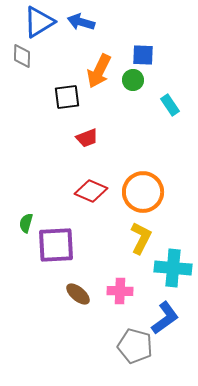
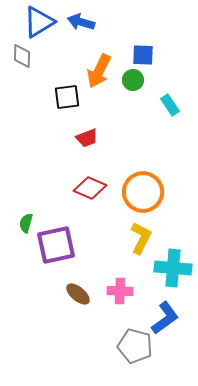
red diamond: moved 1 px left, 3 px up
purple square: rotated 9 degrees counterclockwise
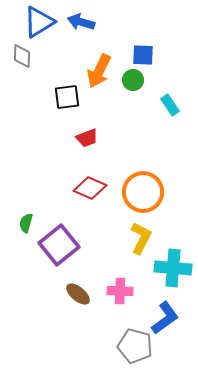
purple square: moved 3 px right; rotated 27 degrees counterclockwise
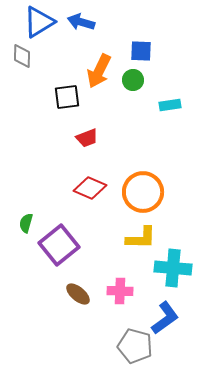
blue square: moved 2 px left, 4 px up
cyan rectangle: rotated 65 degrees counterclockwise
yellow L-shape: rotated 64 degrees clockwise
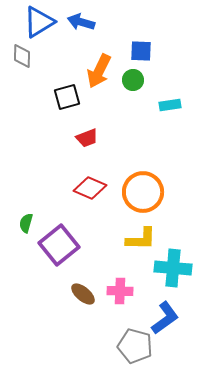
black square: rotated 8 degrees counterclockwise
yellow L-shape: moved 1 px down
brown ellipse: moved 5 px right
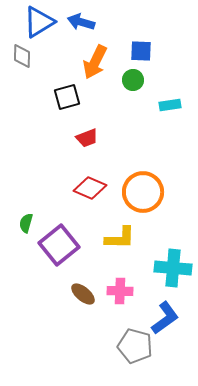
orange arrow: moved 4 px left, 9 px up
yellow L-shape: moved 21 px left, 1 px up
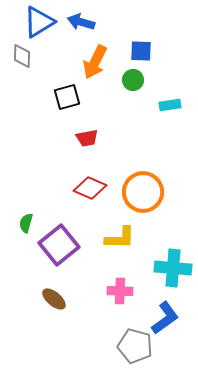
red trapezoid: rotated 10 degrees clockwise
brown ellipse: moved 29 px left, 5 px down
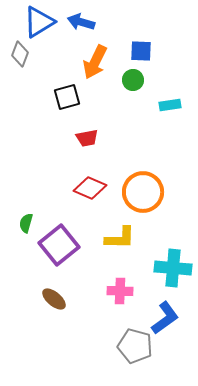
gray diamond: moved 2 px left, 2 px up; rotated 20 degrees clockwise
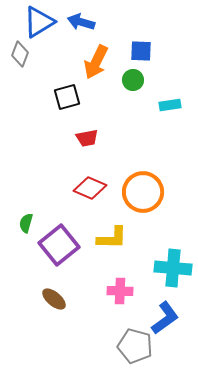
orange arrow: moved 1 px right
yellow L-shape: moved 8 px left
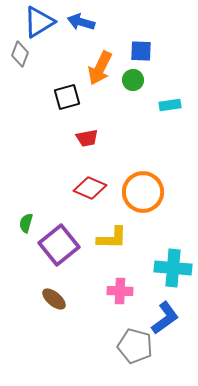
orange arrow: moved 4 px right, 6 px down
